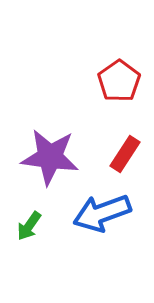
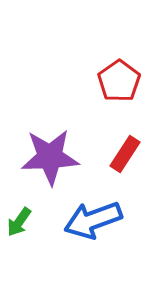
purple star: rotated 10 degrees counterclockwise
blue arrow: moved 9 px left, 7 px down
green arrow: moved 10 px left, 4 px up
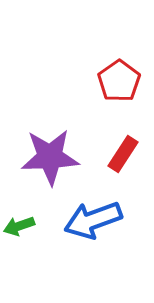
red rectangle: moved 2 px left
green arrow: moved 4 px down; rotated 36 degrees clockwise
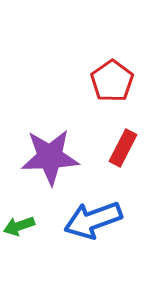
red pentagon: moved 7 px left
red rectangle: moved 6 px up; rotated 6 degrees counterclockwise
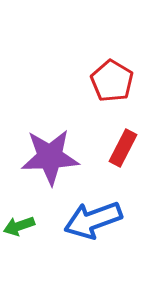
red pentagon: rotated 6 degrees counterclockwise
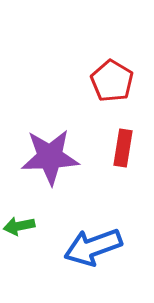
red rectangle: rotated 18 degrees counterclockwise
blue arrow: moved 27 px down
green arrow: rotated 8 degrees clockwise
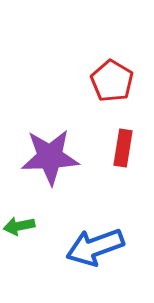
blue arrow: moved 2 px right
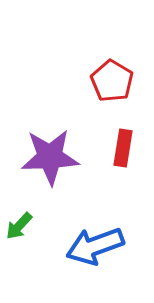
green arrow: rotated 36 degrees counterclockwise
blue arrow: moved 1 px up
